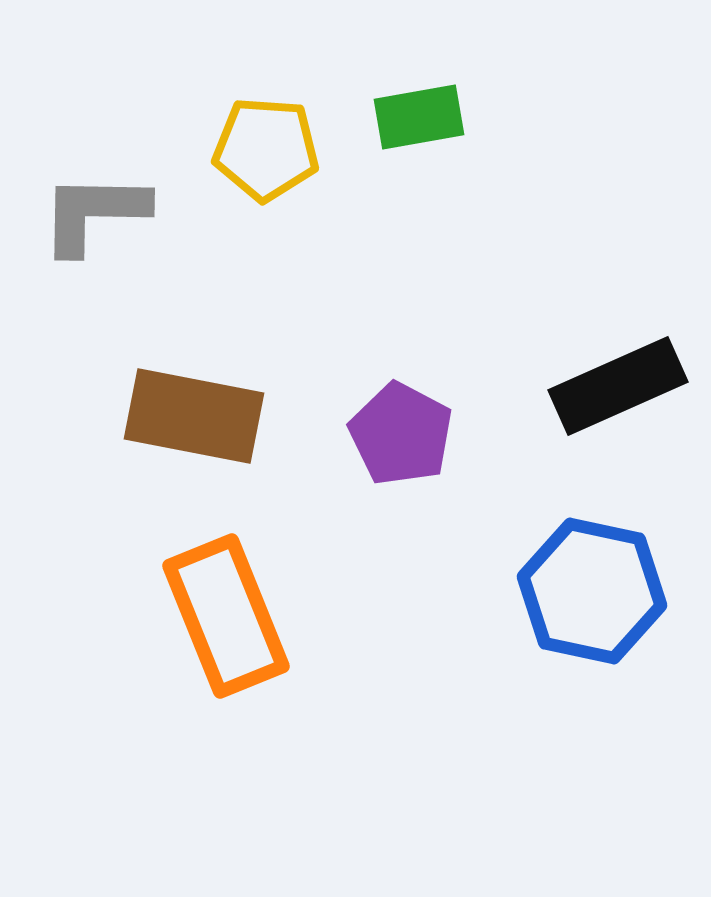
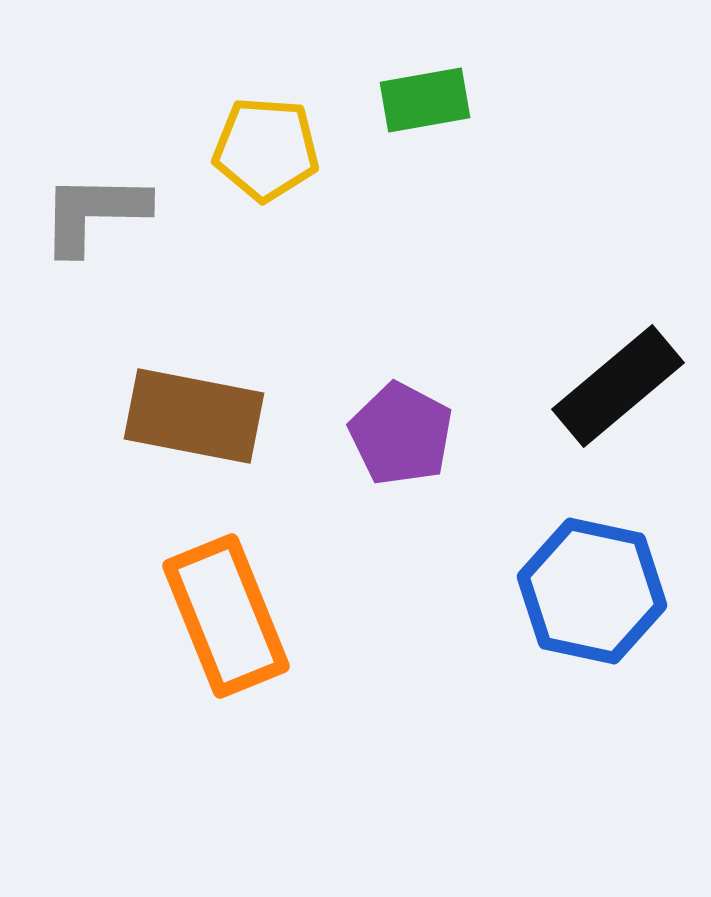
green rectangle: moved 6 px right, 17 px up
black rectangle: rotated 16 degrees counterclockwise
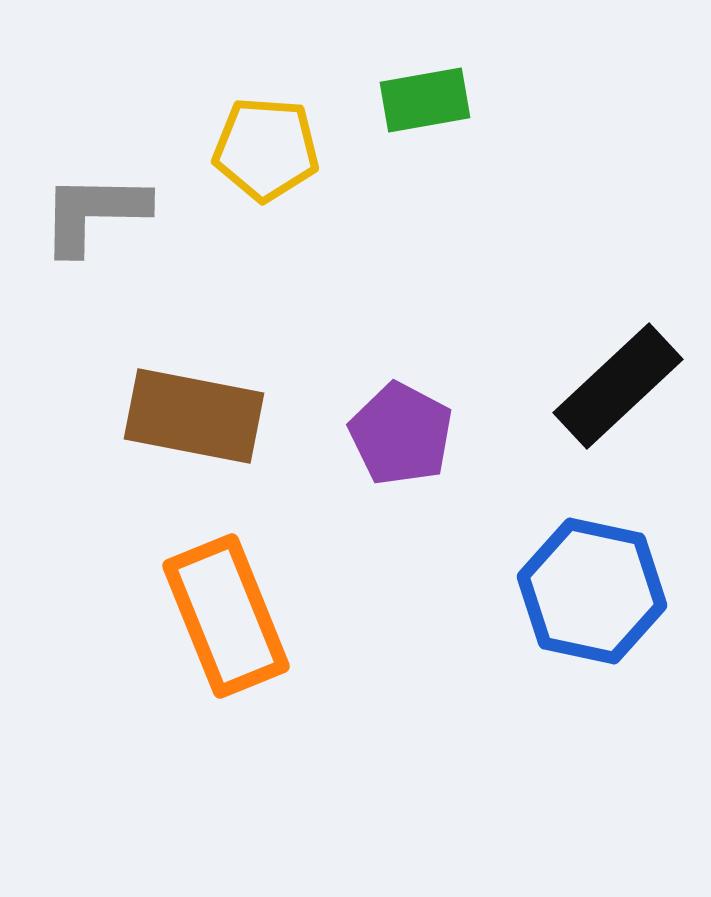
black rectangle: rotated 3 degrees counterclockwise
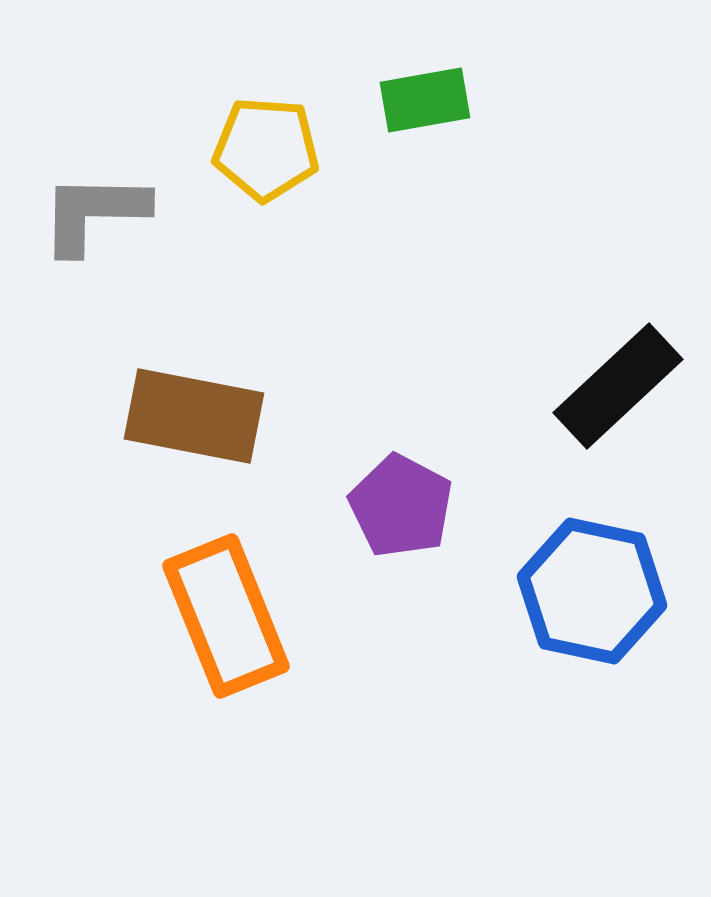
purple pentagon: moved 72 px down
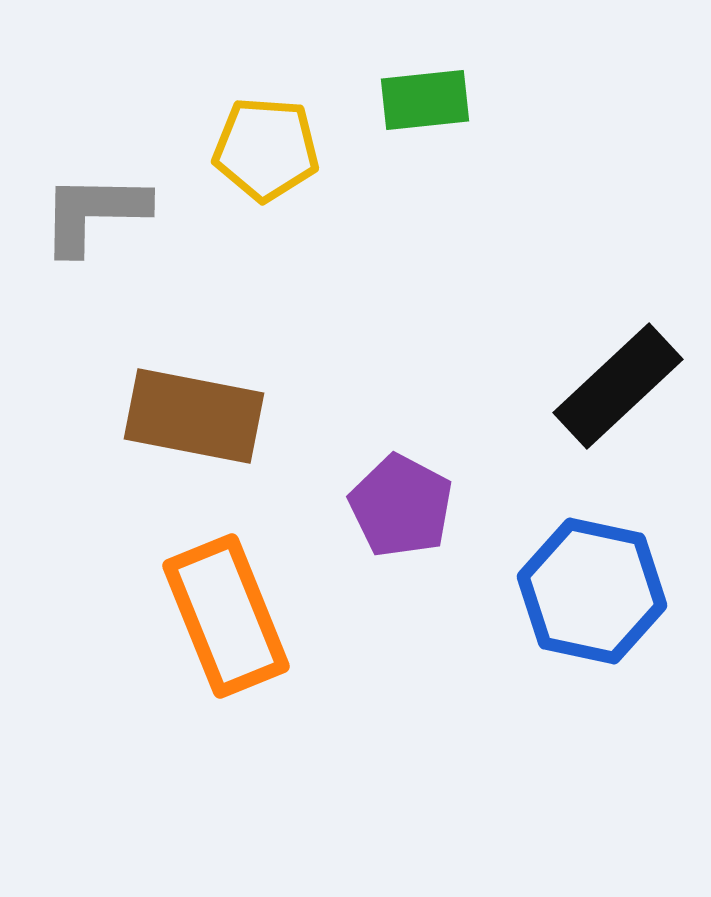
green rectangle: rotated 4 degrees clockwise
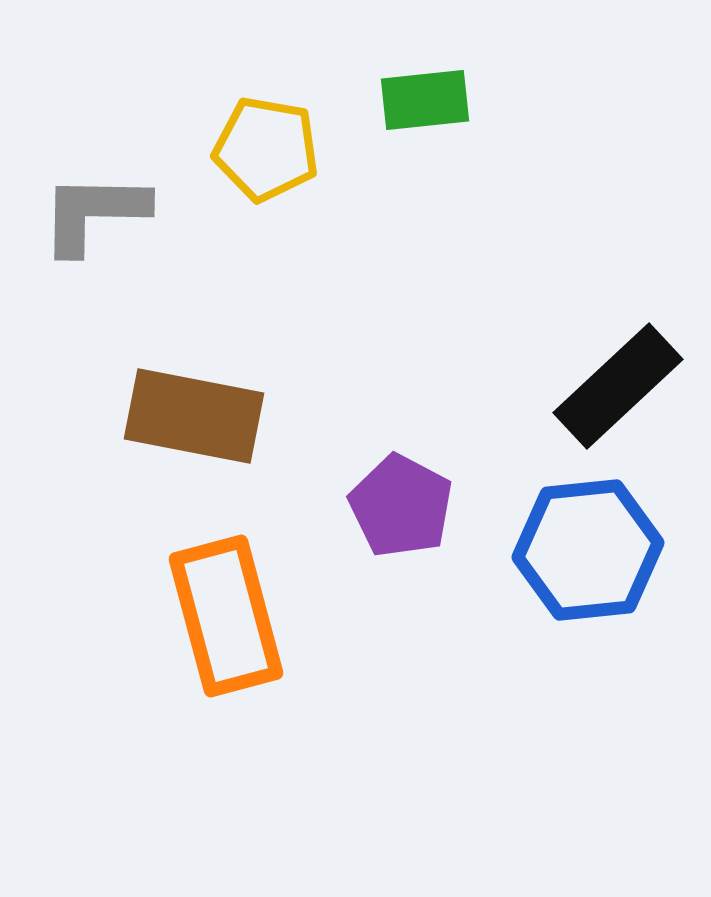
yellow pentagon: rotated 6 degrees clockwise
blue hexagon: moved 4 px left, 41 px up; rotated 18 degrees counterclockwise
orange rectangle: rotated 7 degrees clockwise
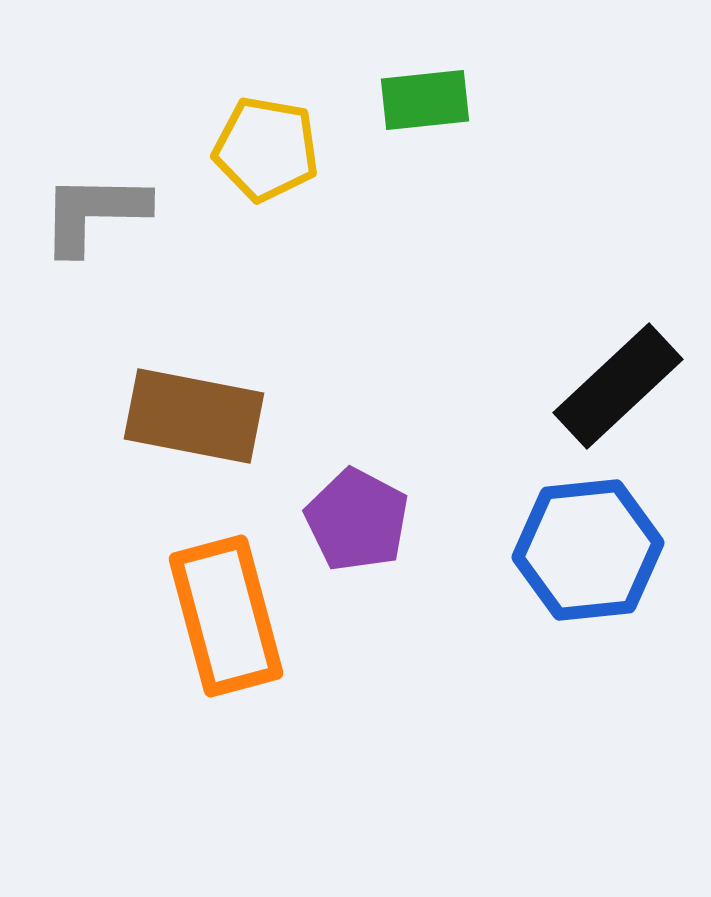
purple pentagon: moved 44 px left, 14 px down
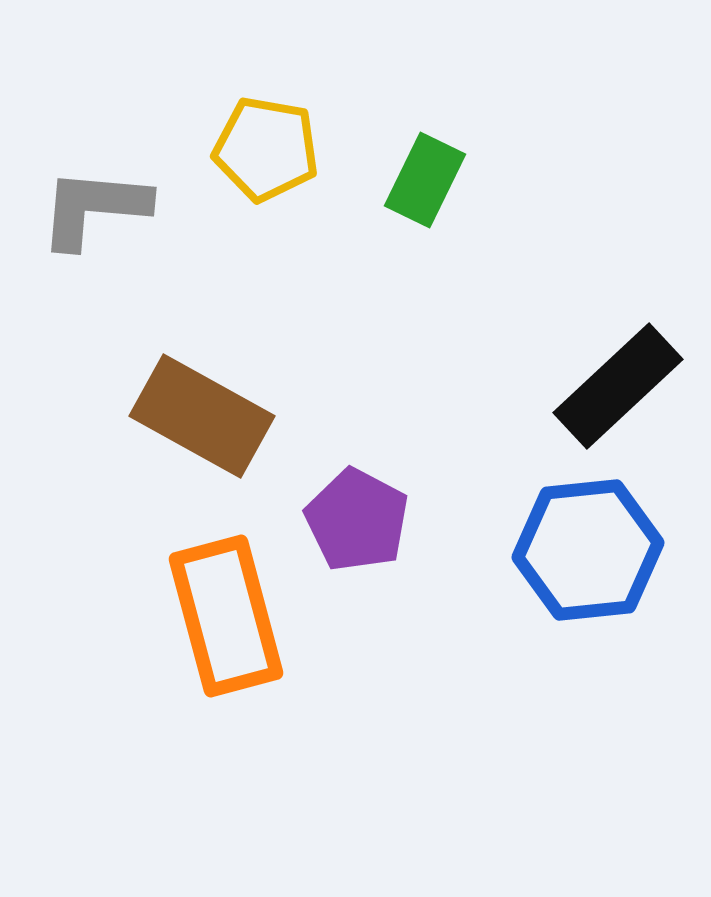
green rectangle: moved 80 px down; rotated 58 degrees counterclockwise
gray L-shape: moved 5 px up; rotated 4 degrees clockwise
brown rectangle: moved 8 px right; rotated 18 degrees clockwise
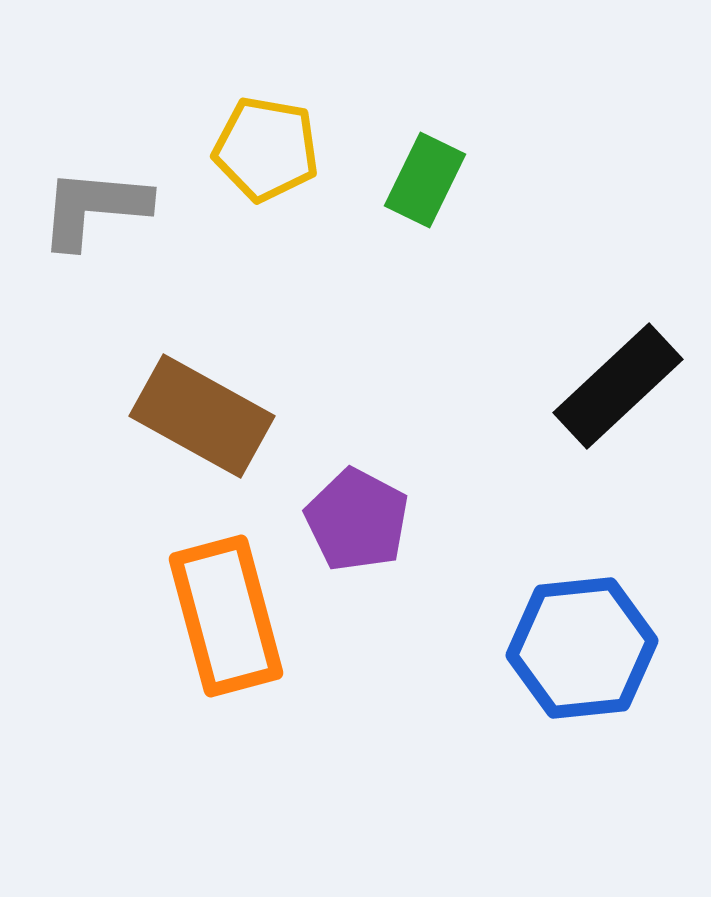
blue hexagon: moved 6 px left, 98 px down
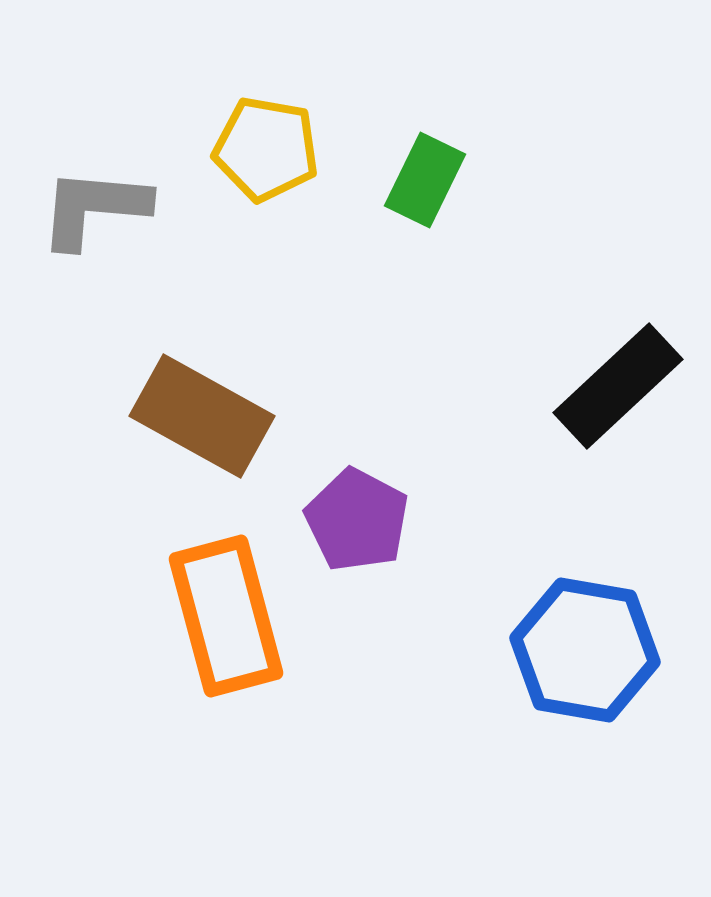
blue hexagon: moved 3 px right, 2 px down; rotated 16 degrees clockwise
